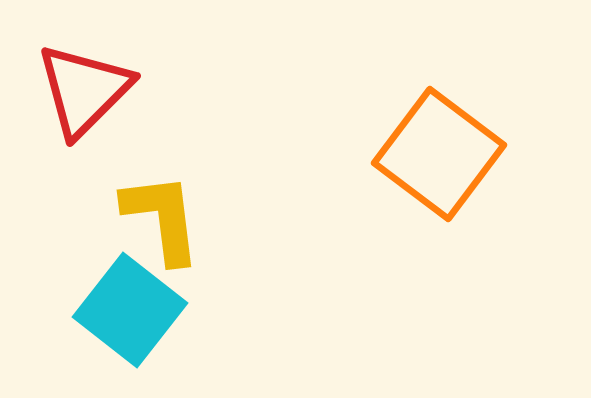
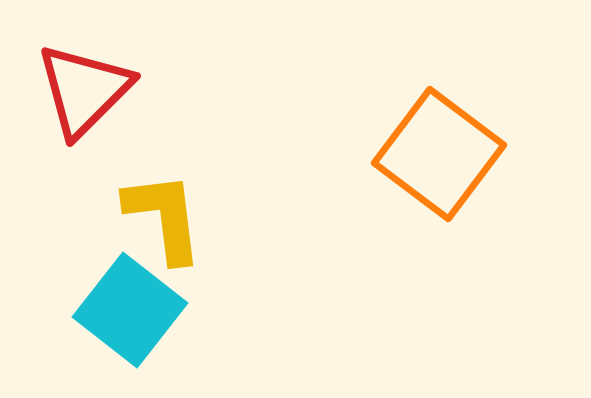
yellow L-shape: moved 2 px right, 1 px up
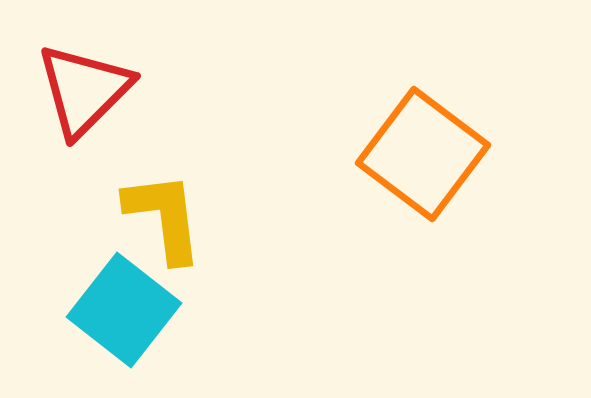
orange square: moved 16 px left
cyan square: moved 6 px left
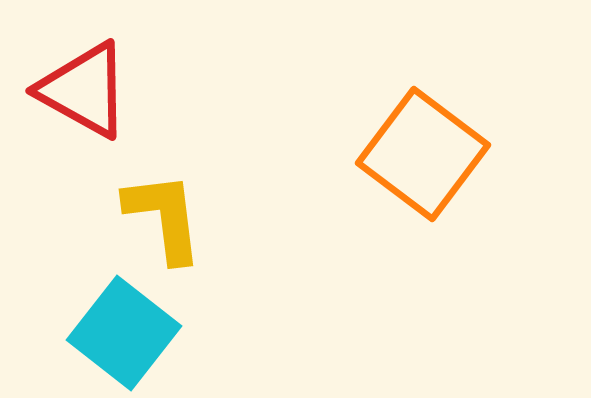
red triangle: rotated 46 degrees counterclockwise
cyan square: moved 23 px down
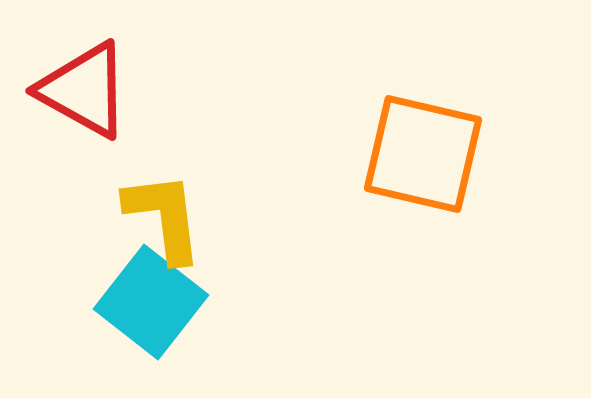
orange square: rotated 24 degrees counterclockwise
cyan square: moved 27 px right, 31 px up
